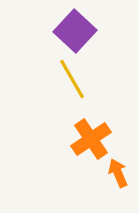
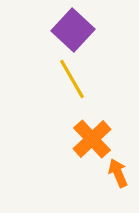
purple square: moved 2 px left, 1 px up
orange cross: moved 1 px right; rotated 9 degrees counterclockwise
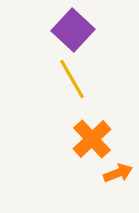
orange arrow: rotated 92 degrees clockwise
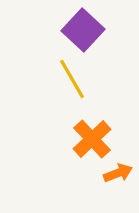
purple square: moved 10 px right
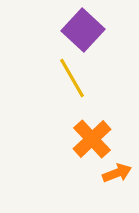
yellow line: moved 1 px up
orange arrow: moved 1 px left
